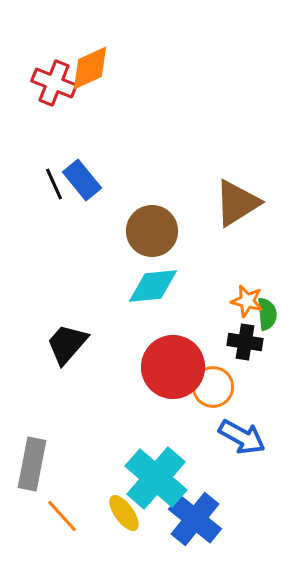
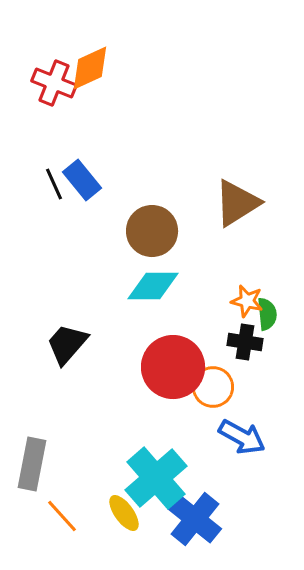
cyan diamond: rotated 6 degrees clockwise
cyan cross: rotated 8 degrees clockwise
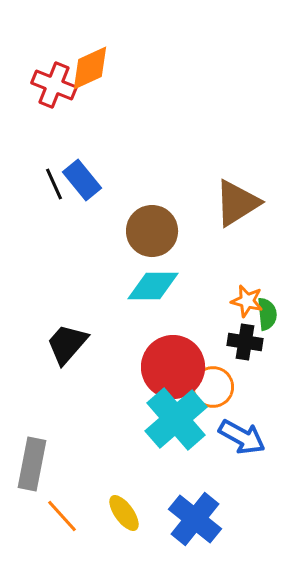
red cross: moved 2 px down
cyan cross: moved 20 px right, 59 px up
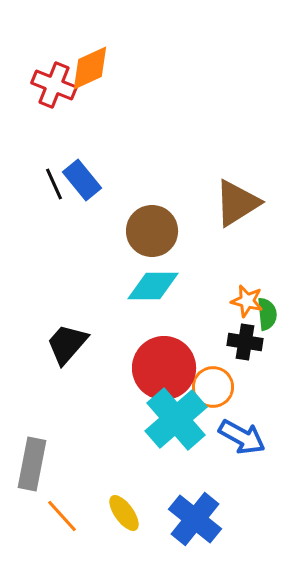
red circle: moved 9 px left, 1 px down
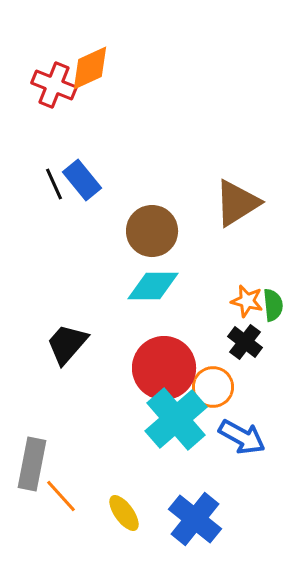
green semicircle: moved 6 px right, 9 px up
black cross: rotated 28 degrees clockwise
orange line: moved 1 px left, 20 px up
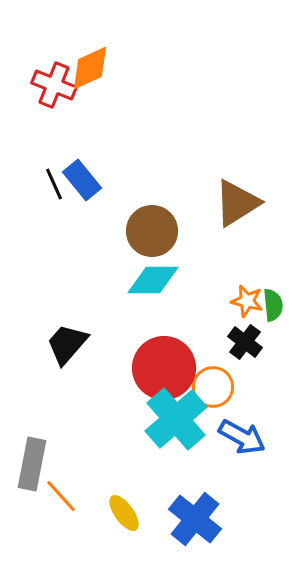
cyan diamond: moved 6 px up
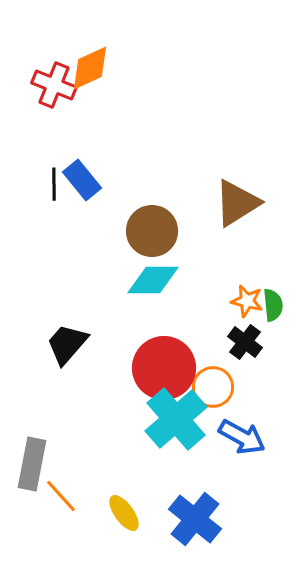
black line: rotated 24 degrees clockwise
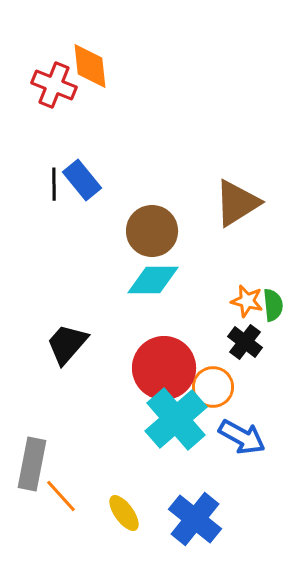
orange diamond: moved 2 px up; rotated 72 degrees counterclockwise
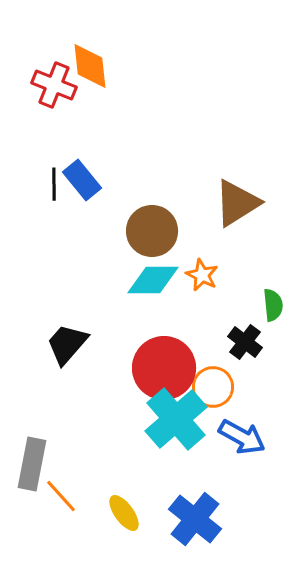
orange star: moved 45 px left, 26 px up; rotated 12 degrees clockwise
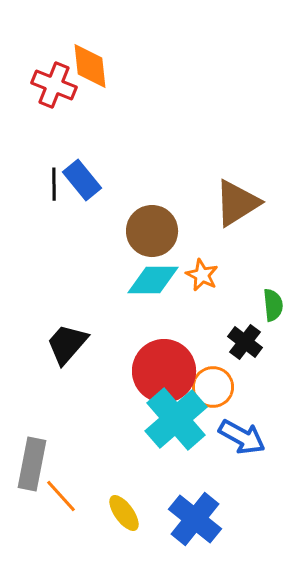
red circle: moved 3 px down
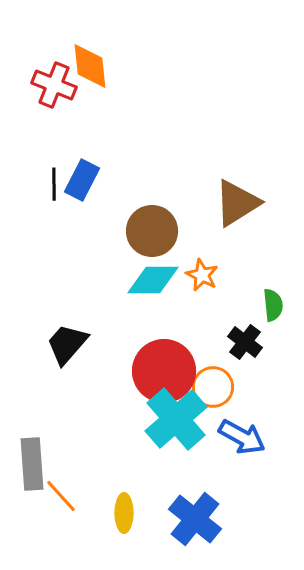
blue rectangle: rotated 66 degrees clockwise
gray rectangle: rotated 15 degrees counterclockwise
yellow ellipse: rotated 36 degrees clockwise
